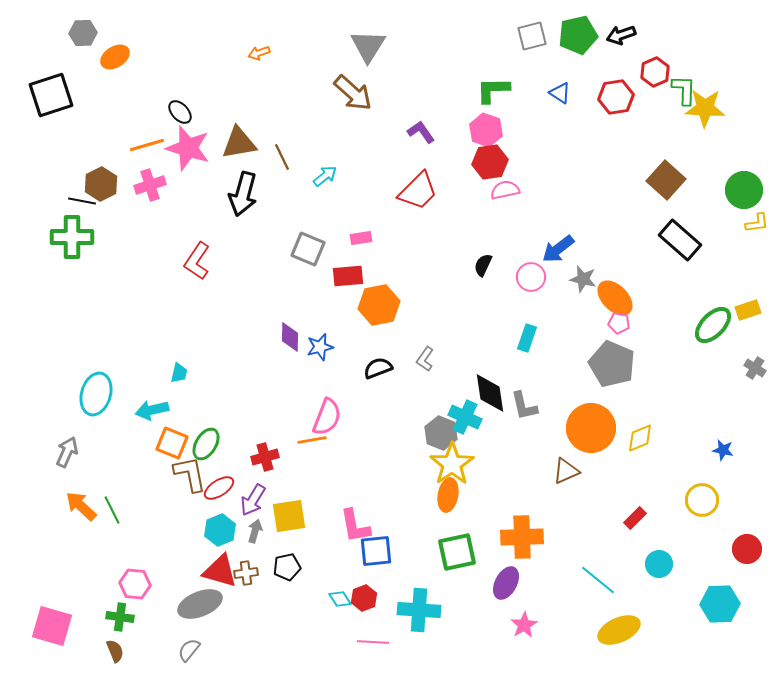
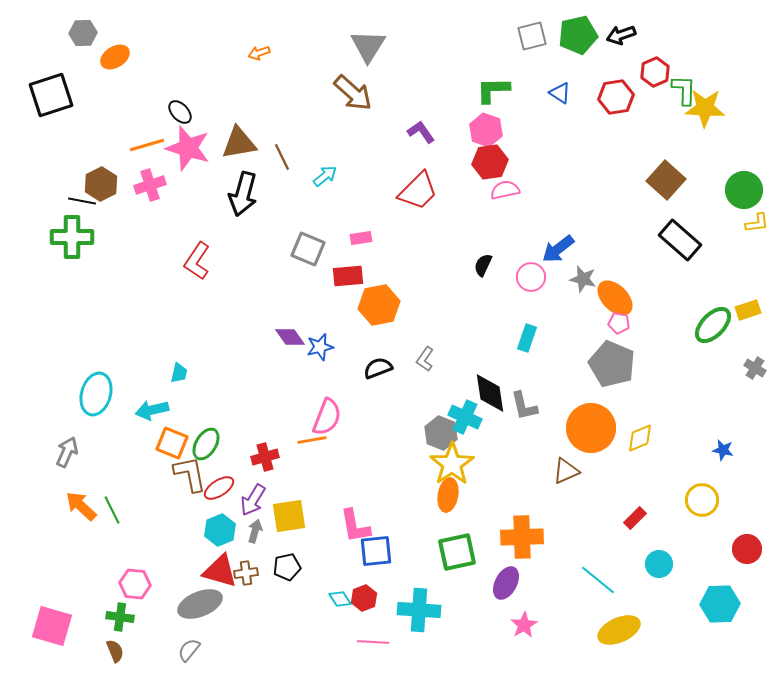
purple diamond at (290, 337): rotated 36 degrees counterclockwise
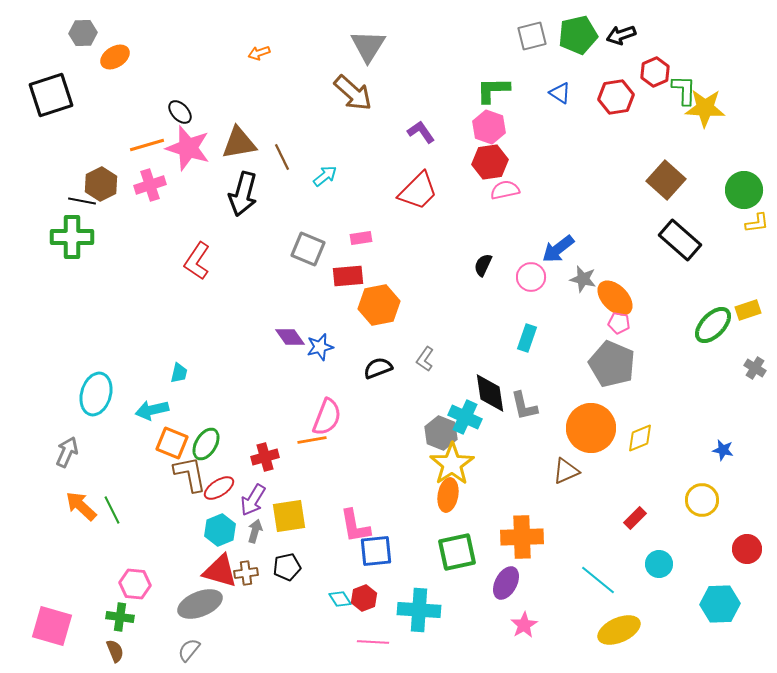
pink hexagon at (486, 130): moved 3 px right, 3 px up
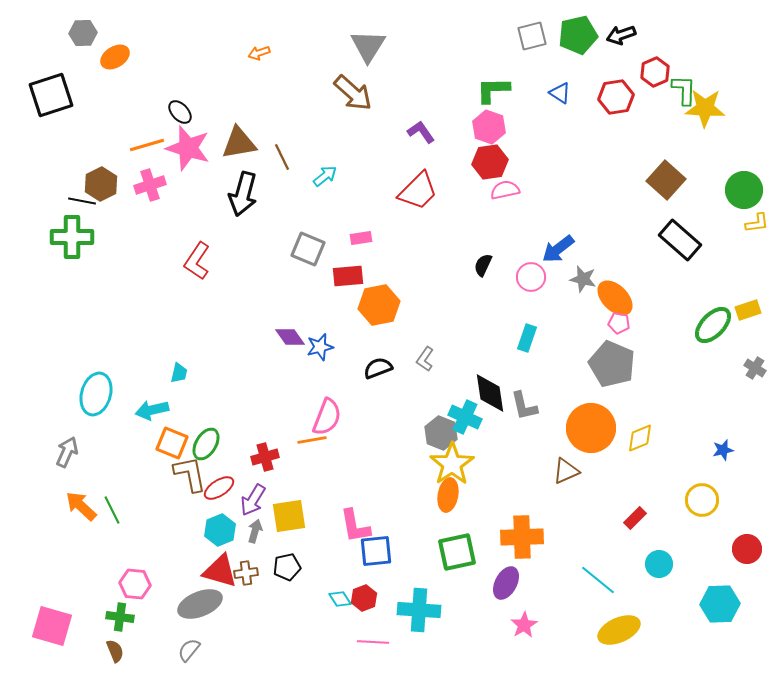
blue star at (723, 450): rotated 25 degrees counterclockwise
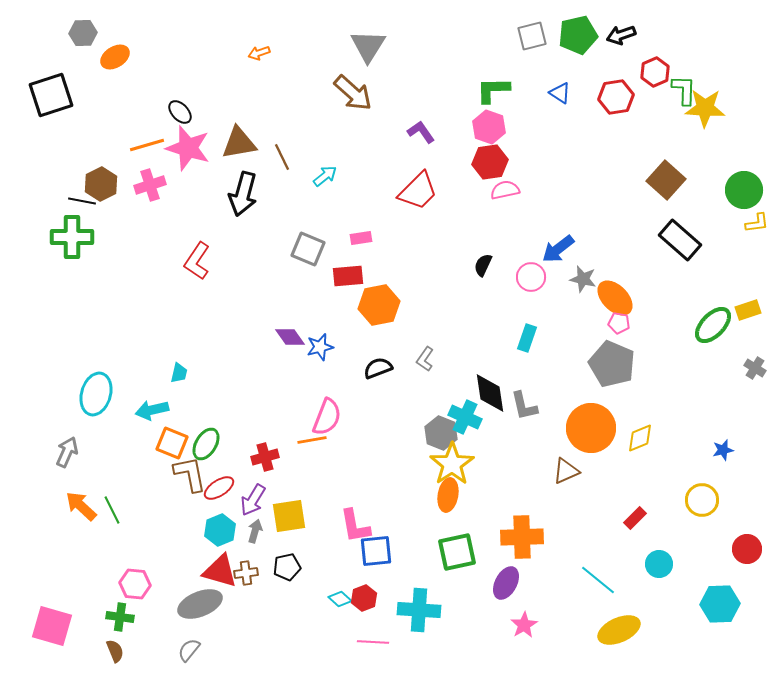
cyan diamond at (340, 599): rotated 15 degrees counterclockwise
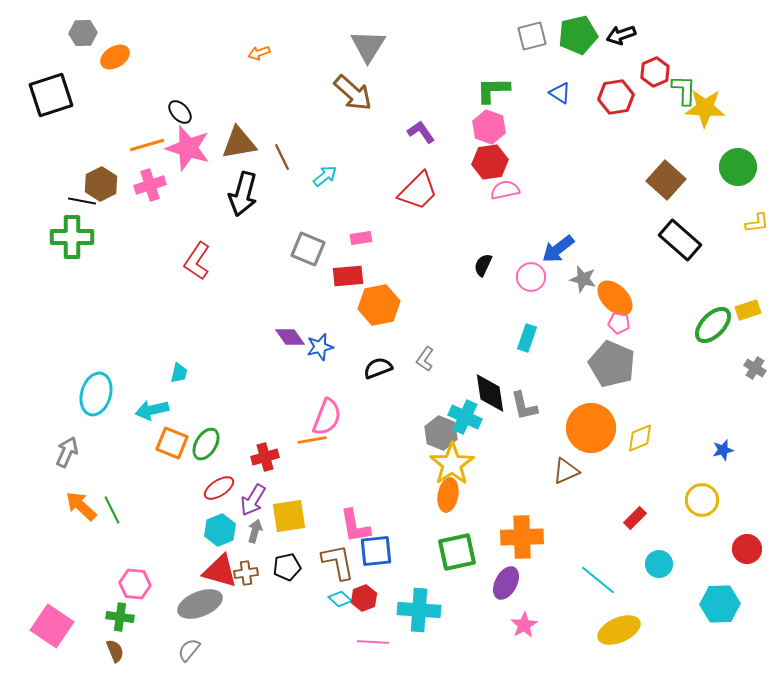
green circle at (744, 190): moved 6 px left, 23 px up
brown L-shape at (190, 474): moved 148 px right, 88 px down
pink square at (52, 626): rotated 18 degrees clockwise
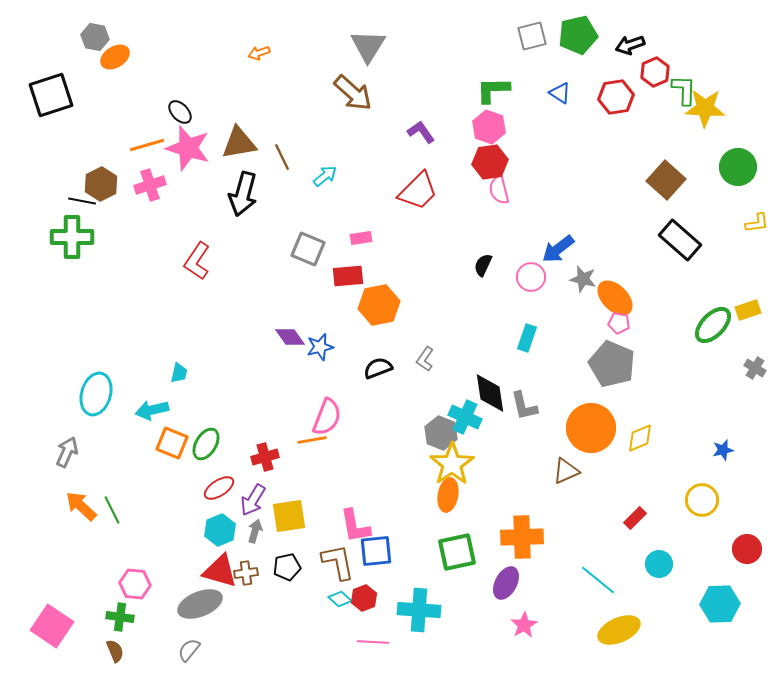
gray hexagon at (83, 33): moved 12 px right, 4 px down; rotated 12 degrees clockwise
black arrow at (621, 35): moved 9 px right, 10 px down
pink semicircle at (505, 190): moved 6 px left; rotated 92 degrees counterclockwise
